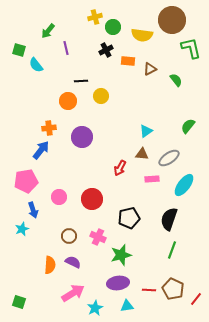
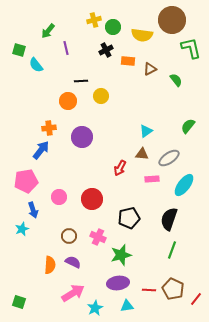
yellow cross at (95, 17): moved 1 px left, 3 px down
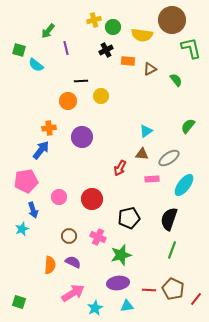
cyan semicircle at (36, 65): rotated 14 degrees counterclockwise
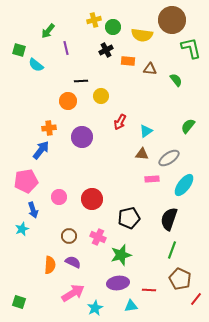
brown triangle at (150, 69): rotated 32 degrees clockwise
red arrow at (120, 168): moved 46 px up
brown pentagon at (173, 289): moved 7 px right, 10 px up
cyan triangle at (127, 306): moved 4 px right
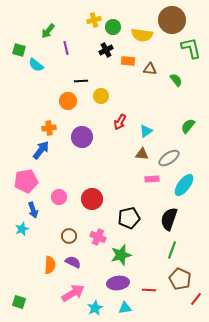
cyan triangle at (131, 306): moved 6 px left, 2 px down
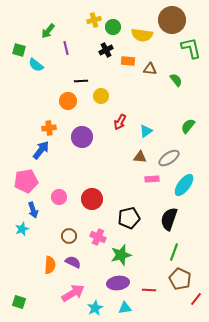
brown triangle at (142, 154): moved 2 px left, 3 px down
green line at (172, 250): moved 2 px right, 2 px down
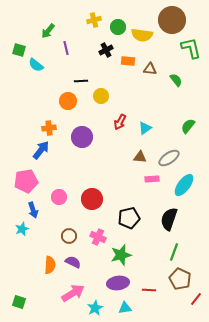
green circle at (113, 27): moved 5 px right
cyan triangle at (146, 131): moved 1 px left, 3 px up
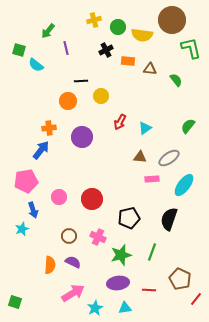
green line at (174, 252): moved 22 px left
green square at (19, 302): moved 4 px left
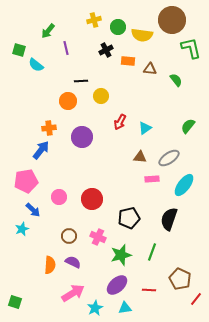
blue arrow at (33, 210): rotated 28 degrees counterclockwise
purple ellipse at (118, 283): moved 1 px left, 2 px down; rotated 35 degrees counterclockwise
